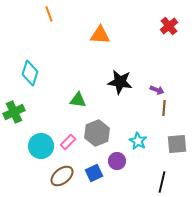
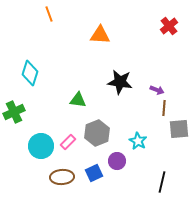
gray square: moved 2 px right, 15 px up
brown ellipse: moved 1 px down; rotated 35 degrees clockwise
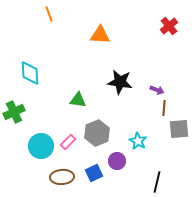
cyan diamond: rotated 20 degrees counterclockwise
black line: moved 5 px left
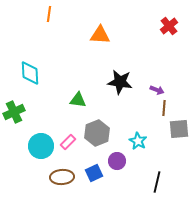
orange line: rotated 28 degrees clockwise
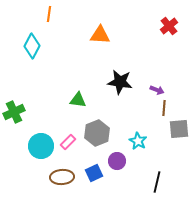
cyan diamond: moved 2 px right, 27 px up; rotated 30 degrees clockwise
